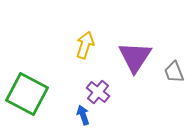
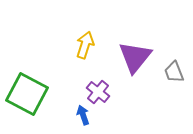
purple triangle: rotated 6 degrees clockwise
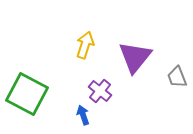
gray trapezoid: moved 3 px right, 5 px down
purple cross: moved 2 px right, 1 px up
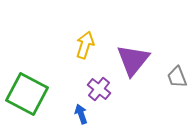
purple triangle: moved 2 px left, 3 px down
purple cross: moved 1 px left, 2 px up
blue arrow: moved 2 px left, 1 px up
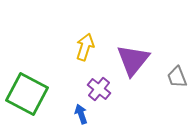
yellow arrow: moved 2 px down
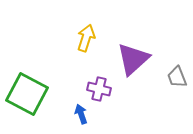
yellow arrow: moved 1 px right, 9 px up
purple triangle: moved 1 px up; rotated 9 degrees clockwise
purple cross: rotated 25 degrees counterclockwise
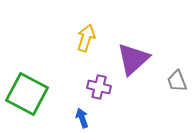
gray trapezoid: moved 4 px down
purple cross: moved 2 px up
blue arrow: moved 1 px right, 4 px down
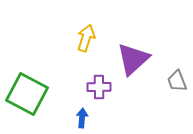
purple cross: rotated 15 degrees counterclockwise
blue arrow: rotated 24 degrees clockwise
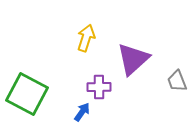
blue arrow: moved 6 px up; rotated 30 degrees clockwise
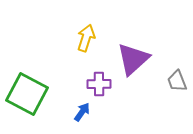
purple cross: moved 3 px up
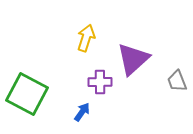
purple cross: moved 1 px right, 2 px up
